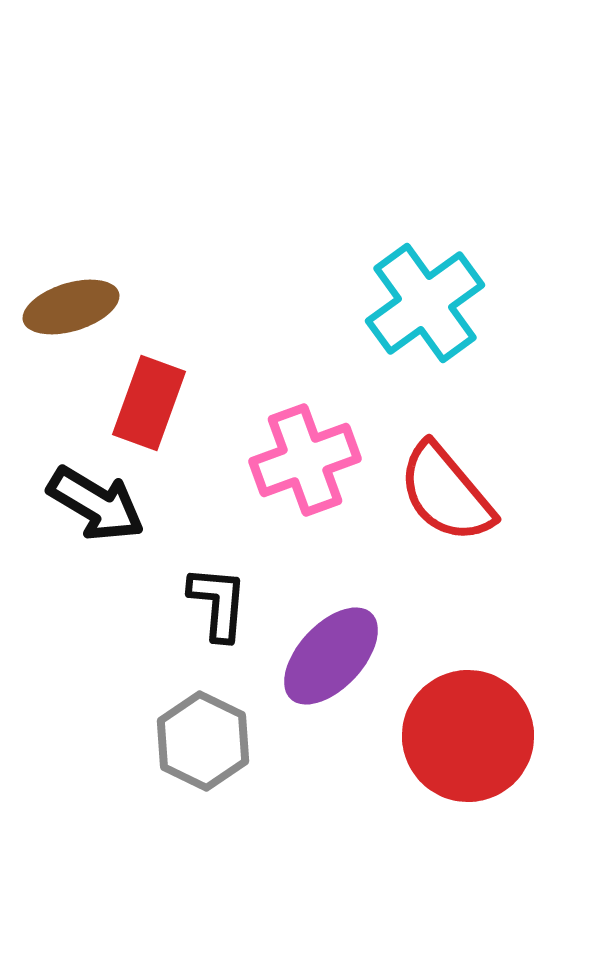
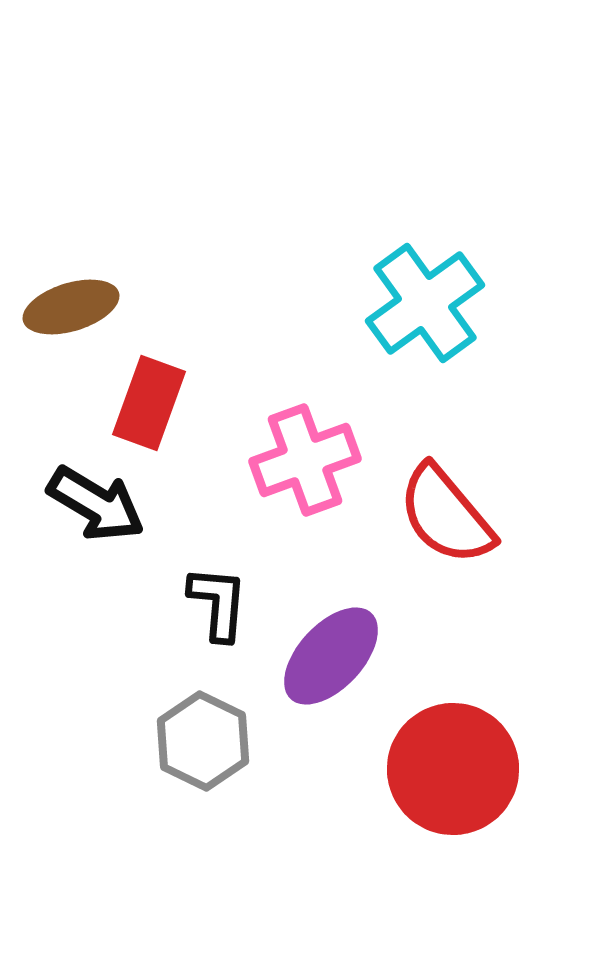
red semicircle: moved 22 px down
red circle: moved 15 px left, 33 px down
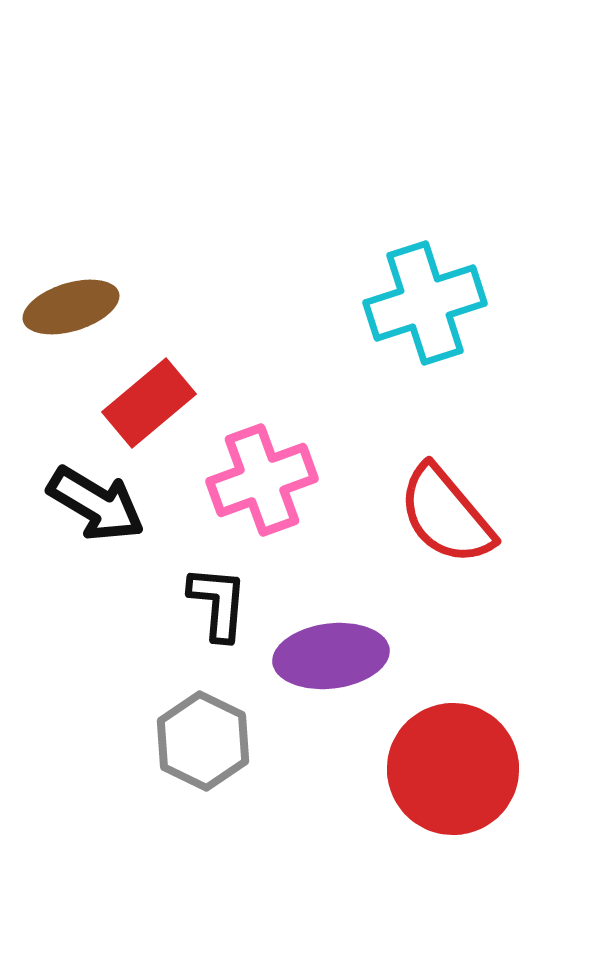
cyan cross: rotated 18 degrees clockwise
red rectangle: rotated 30 degrees clockwise
pink cross: moved 43 px left, 20 px down
purple ellipse: rotated 40 degrees clockwise
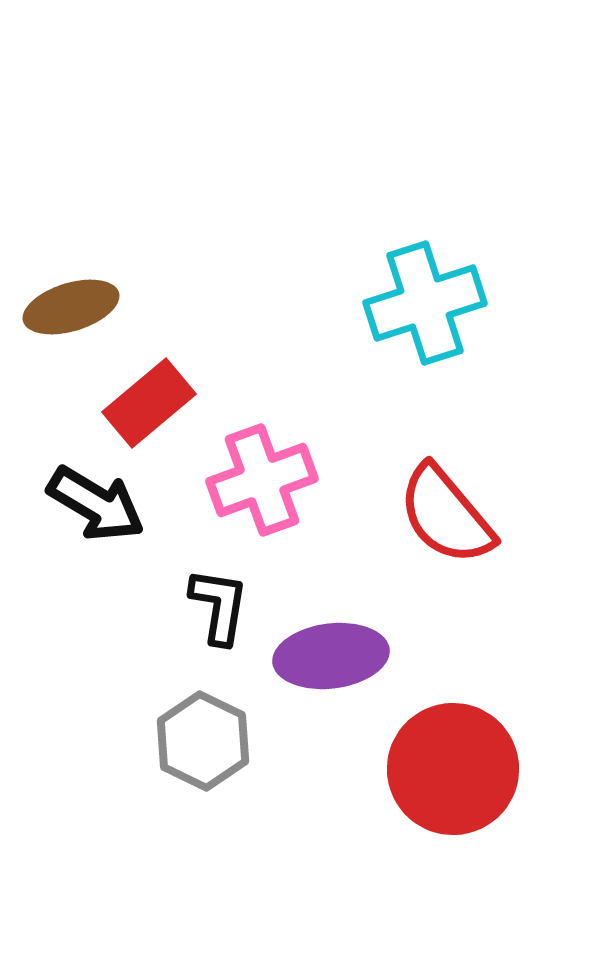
black L-shape: moved 1 px right, 3 px down; rotated 4 degrees clockwise
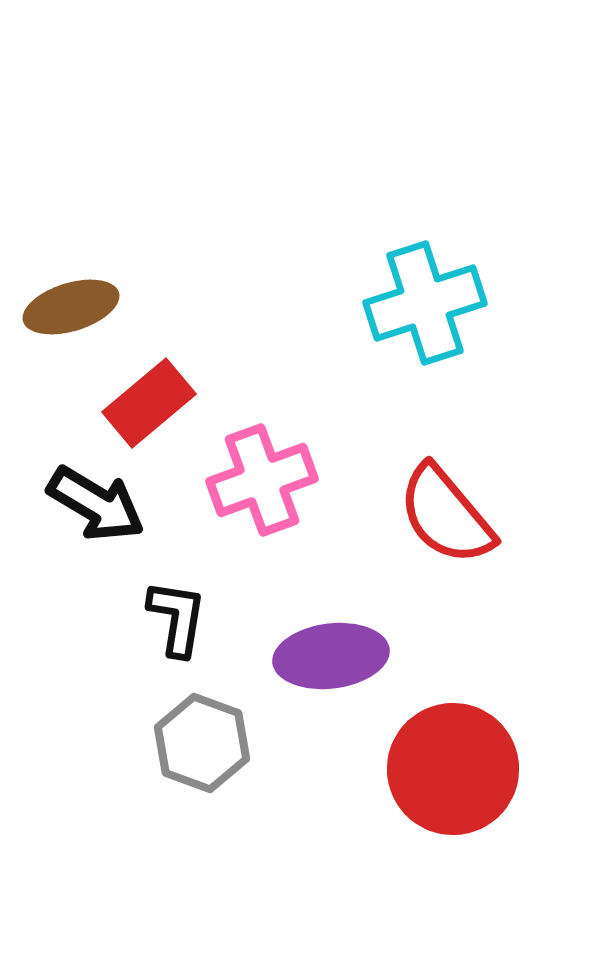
black L-shape: moved 42 px left, 12 px down
gray hexagon: moved 1 px left, 2 px down; rotated 6 degrees counterclockwise
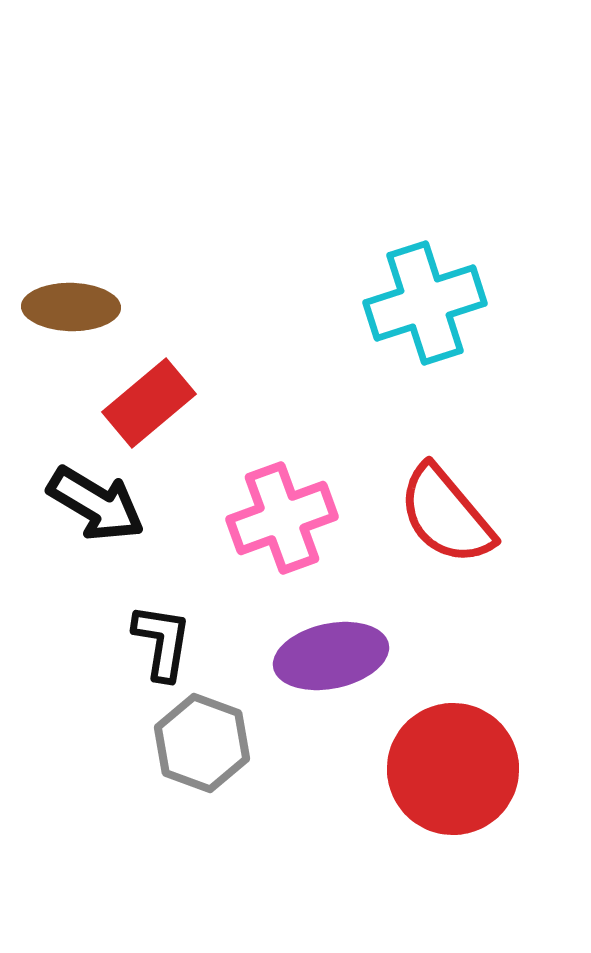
brown ellipse: rotated 18 degrees clockwise
pink cross: moved 20 px right, 38 px down
black L-shape: moved 15 px left, 24 px down
purple ellipse: rotated 5 degrees counterclockwise
